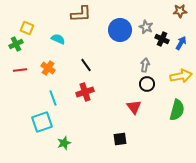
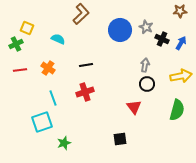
brown L-shape: rotated 40 degrees counterclockwise
black line: rotated 64 degrees counterclockwise
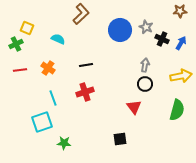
black circle: moved 2 px left
green star: rotated 24 degrees clockwise
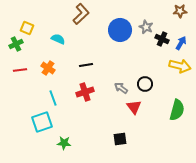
gray arrow: moved 24 px left, 23 px down; rotated 64 degrees counterclockwise
yellow arrow: moved 1 px left, 10 px up; rotated 25 degrees clockwise
